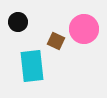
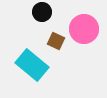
black circle: moved 24 px right, 10 px up
cyan rectangle: moved 1 px up; rotated 44 degrees counterclockwise
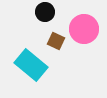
black circle: moved 3 px right
cyan rectangle: moved 1 px left
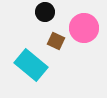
pink circle: moved 1 px up
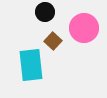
brown square: moved 3 px left; rotated 18 degrees clockwise
cyan rectangle: rotated 44 degrees clockwise
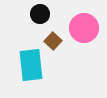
black circle: moved 5 px left, 2 px down
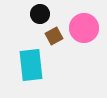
brown square: moved 1 px right, 5 px up; rotated 18 degrees clockwise
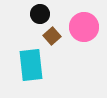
pink circle: moved 1 px up
brown square: moved 2 px left; rotated 12 degrees counterclockwise
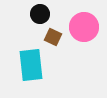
brown square: moved 1 px right, 1 px down; rotated 24 degrees counterclockwise
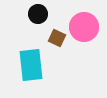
black circle: moved 2 px left
brown square: moved 4 px right, 1 px down
